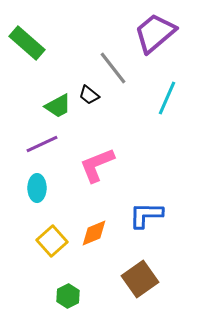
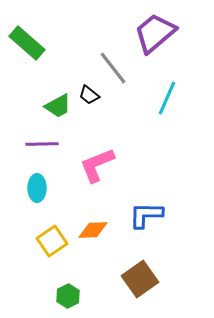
purple line: rotated 24 degrees clockwise
orange diamond: moved 1 px left, 3 px up; rotated 20 degrees clockwise
yellow square: rotated 8 degrees clockwise
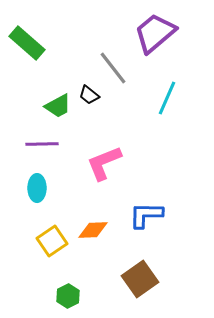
pink L-shape: moved 7 px right, 2 px up
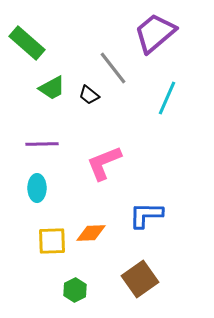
green trapezoid: moved 6 px left, 18 px up
orange diamond: moved 2 px left, 3 px down
yellow square: rotated 32 degrees clockwise
green hexagon: moved 7 px right, 6 px up
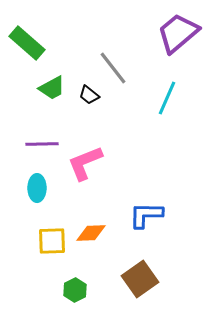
purple trapezoid: moved 23 px right
pink L-shape: moved 19 px left
